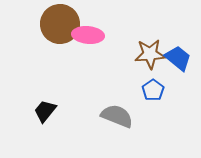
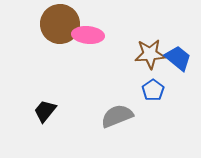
gray semicircle: rotated 44 degrees counterclockwise
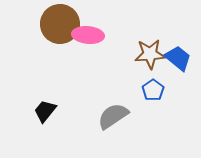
gray semicircle: moved 4 px left; rotated 12 degrees counterclockwise
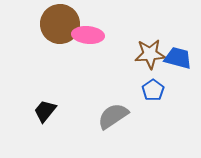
blue trapezoid: rotated 24 degrees counterclockwise
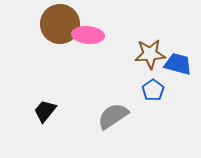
blue trapezoid: moved 6 px down
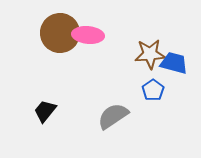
brown circle: moved 9 px down
blue trapezoid: moved 4 px left, 1 px up
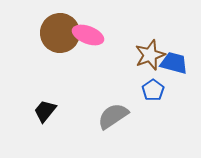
pink ellipse: rotated 16 degrees clockwise
brown star: moved 1 px down; rotated 16 degrees counterclockwise
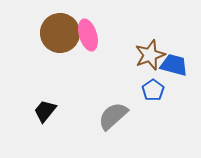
pink ellipse: rotated 52 degrees clockwise
blue trapezoid: moved 2 px down
gray semicircle: rotated 8 degrees counterclockwise
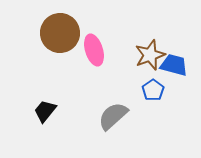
pink ellipse: moved 6 px right, 15 px down
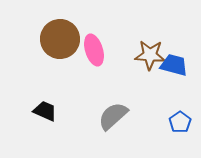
brown circle: moved 6 px down
brown star: rotated 24 degrees clockwise
blue pentagon: moved 27 px right, 32 px down
black trapezoid: rotated 75 degrees clockwise
